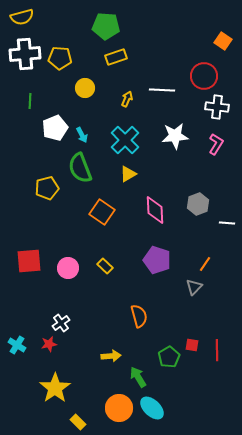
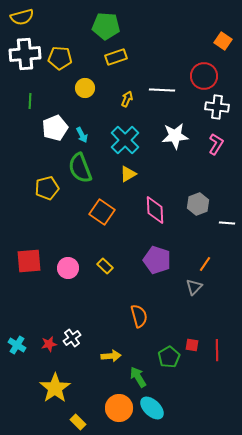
white cross at (61, 323): moved 11 px right, 15 px down
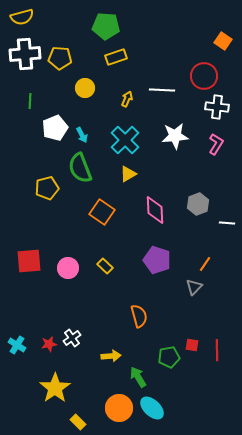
green pentagon at (169, 357): rotated 20 degrees clockwise
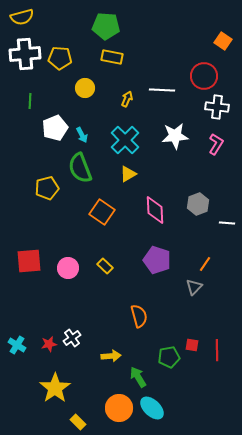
yellow rectangle at (116, 57): moved 4 px left; rotated 30 degrees clockwise
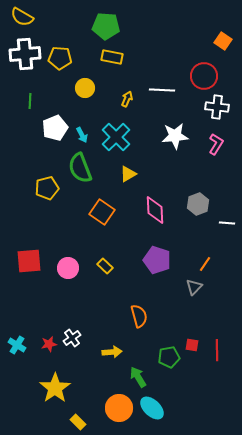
yellow semicircle at (22, 17): rotated 45 degrees clockwise
cyan cross at (125, 140): moved 9 px left, 3 px up
yellow arrow at (111, 356): moved 1 px right, 4 px up
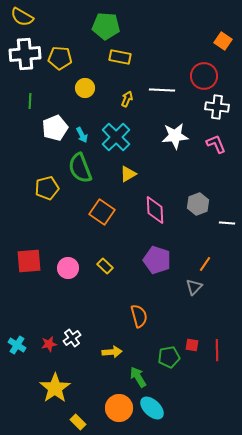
yellow rectangle at (112, 57): moved 8 px right
pink L-shape at (216, 144): rotated 55 degrees counterclockwise
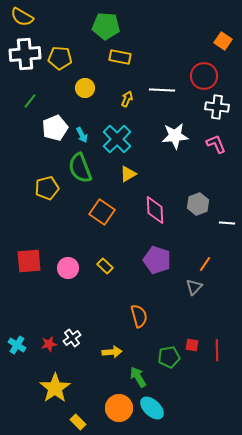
green line at (30, 101): rotated 35 degrees clockwise
cyan cross at (116, 137): moved 1 px right, 2 px down
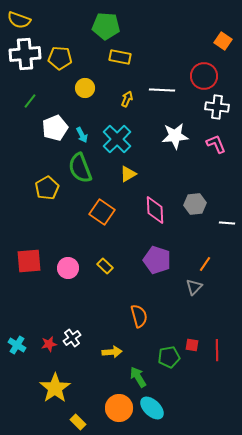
yellow semicircle at (22, 17): moved 3 px left, 3 px down; rotated 10 degrees counterclockwise
yellow pentagon at (47, 188): rotated 15 degrees counterclockwise
gray hexagon at (198, 204): moved 3 px left; rotated 15 degrees clockwise
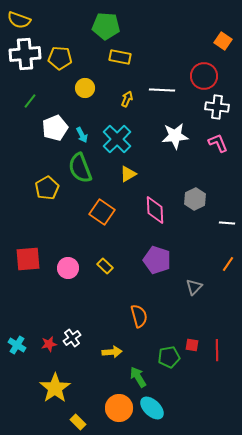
pink L-shape at (216, 144): moved 2 px right, 1 px up
gray hexagon at (195, 204): moved 5 px up; rotated 20 degrees counterclockwise
red square at (29, 261): moved 1 px left, 2 px up
orange line at (205, 264): moved 23 px right
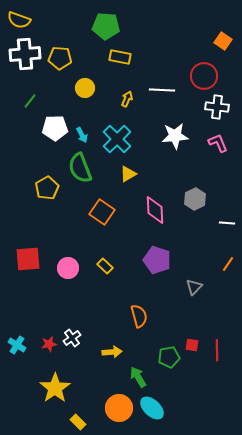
white pentagon at (55, 128): rotated 20 degrees clockwise
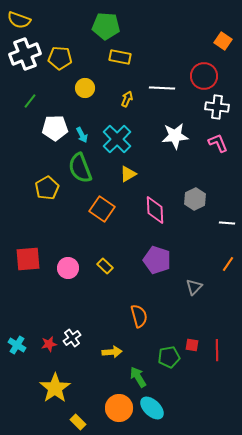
white cross at (25, 54): rotated 16 degrees counterclockwise
white line at (162, 90): moved 2 px up
orange square at (102, 212): moved 3 px up
